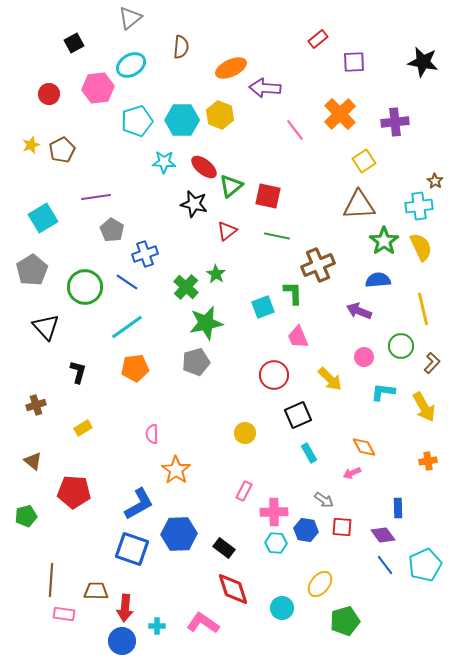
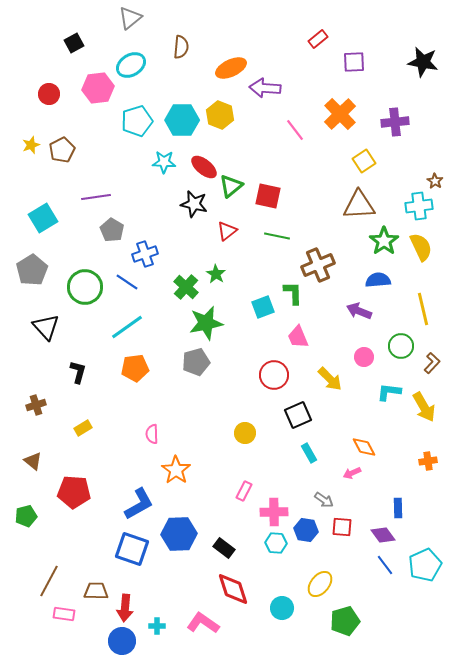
cyan L-shape at (383, 392): moved 6 px right
brown line at (51, 580): moved 2 px left, 1 px down; rotated 24 degrees clockwise
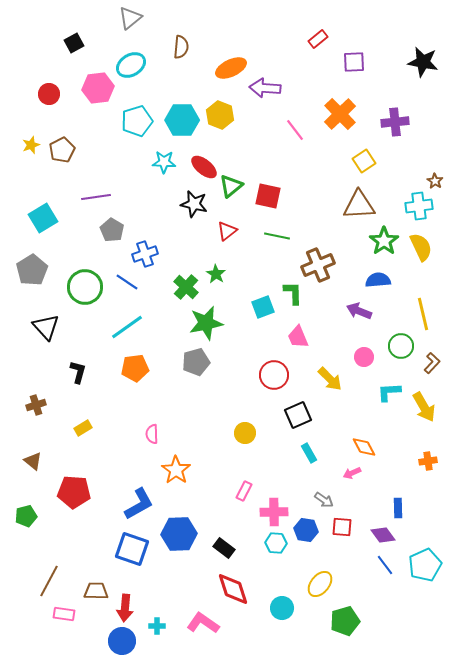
yellow line at (423, 309): moved 5 px down
cyan L-shape at (389, 392): rotated 10 degrees counterclockwise
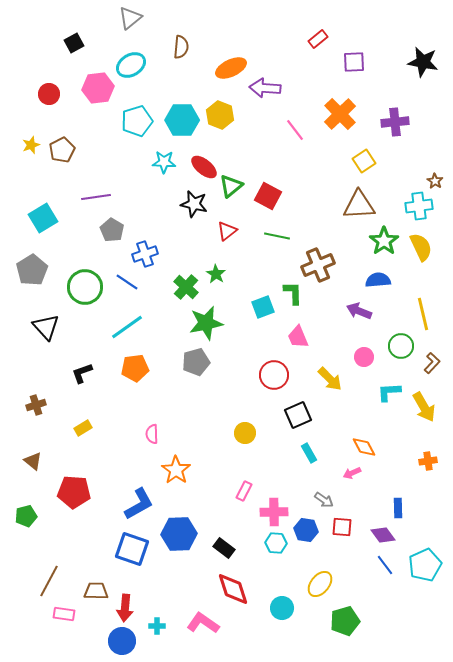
red square at (268, 196): rotated 16 degrees clockwise
black L-shape at (78, 372): moved 4 px right, 1 px down; rotated 125 degrees counterclockwise
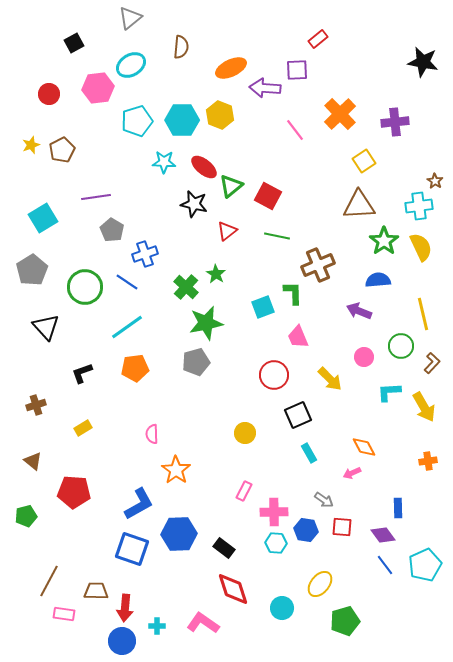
purple square at (354, 62): moved 57 px left, 8 px down
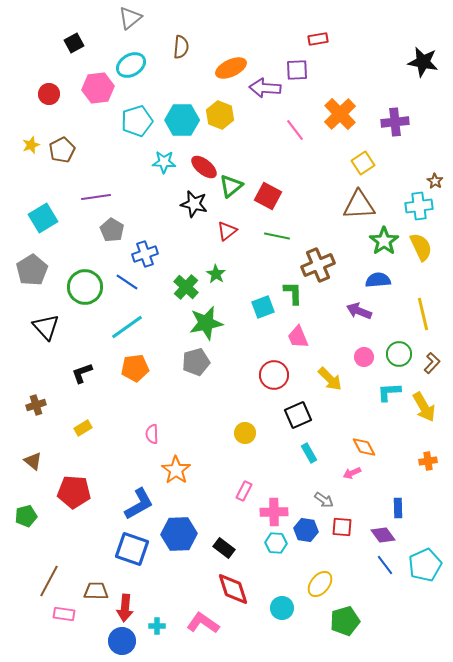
red rectangle at (318, 39): rotated 30 degrees clockwise
yellow square at (364, 161): moved 1 px left, 2 px down
green circle at (401, 346): moved 2 px left, 8 px down
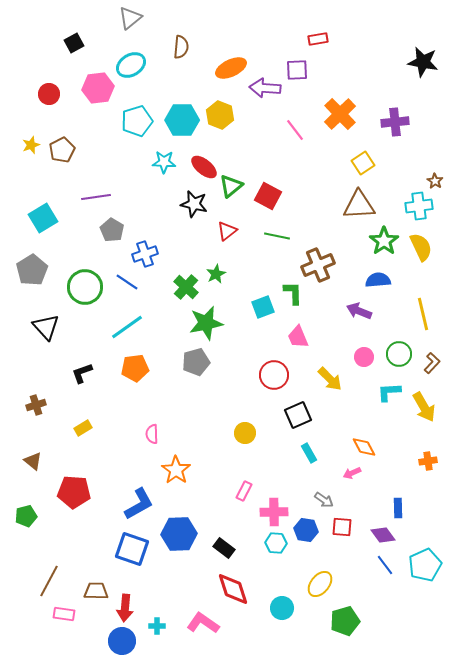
green star at (216, 274): rotated 12 degrees clockwise
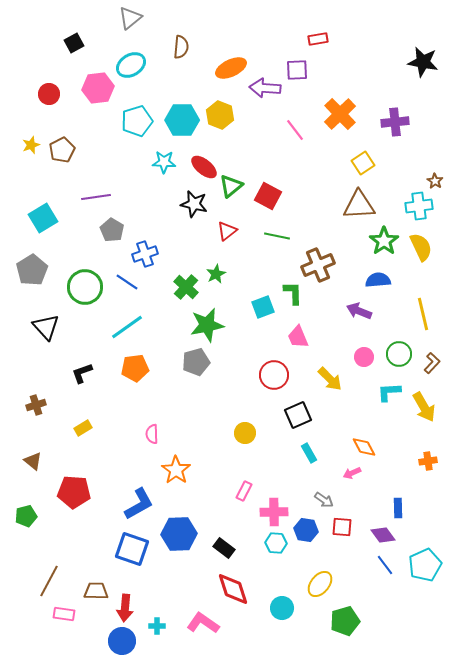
green star at (206, 323): moved 1 px right, 2 px down
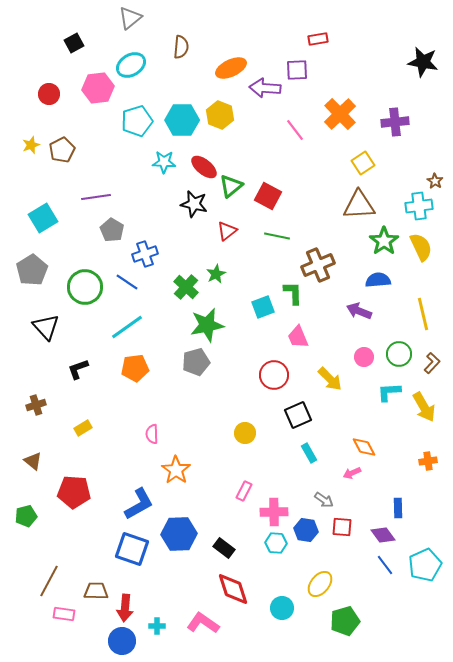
black L-shape at (82, 373): moved 4 px left, 4 px up
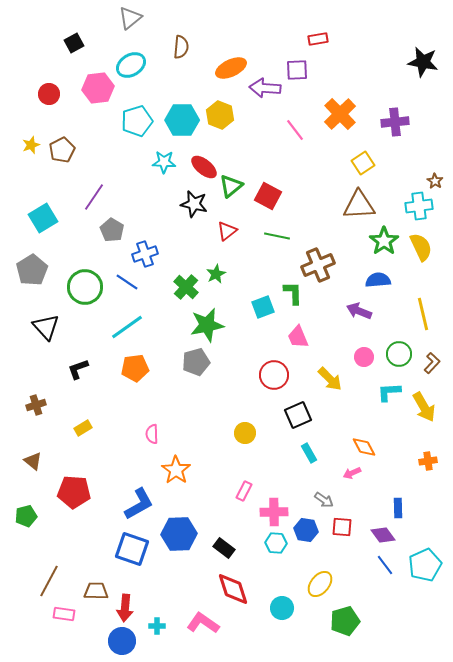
purple line at (96, 197): moved 2 px left; rotated 48 degrees counterclockwise
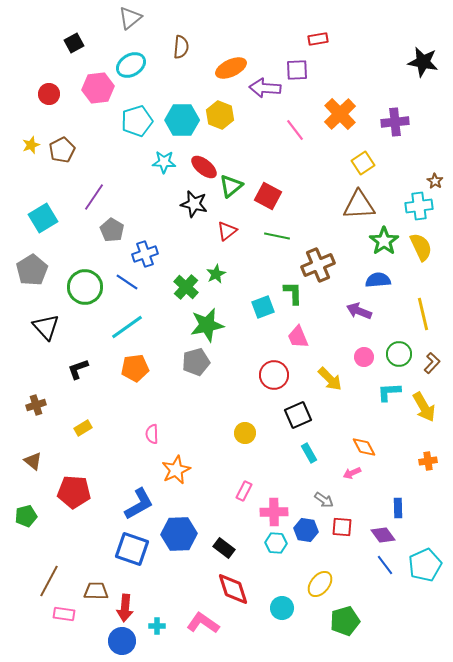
orange star at (176, 470): rotated 12 degrees clockwise
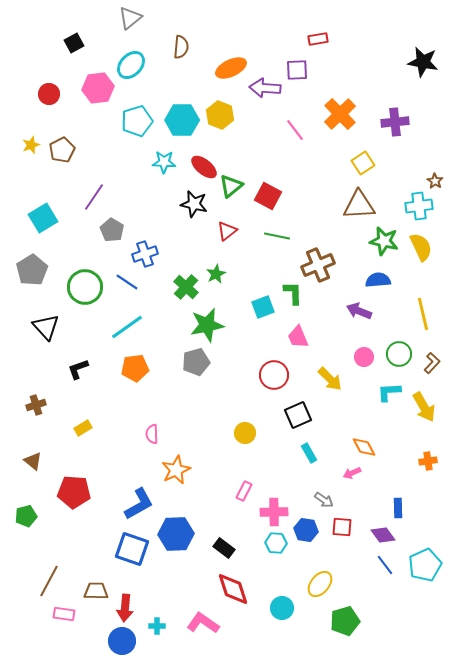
cyan ellipse at (131, 65): rotated 16 degrees counterclockwise
green star at (384, 241): rotated 24 degrees counterclockwise
blue hexagon at (179, 534): moved 3 px left
